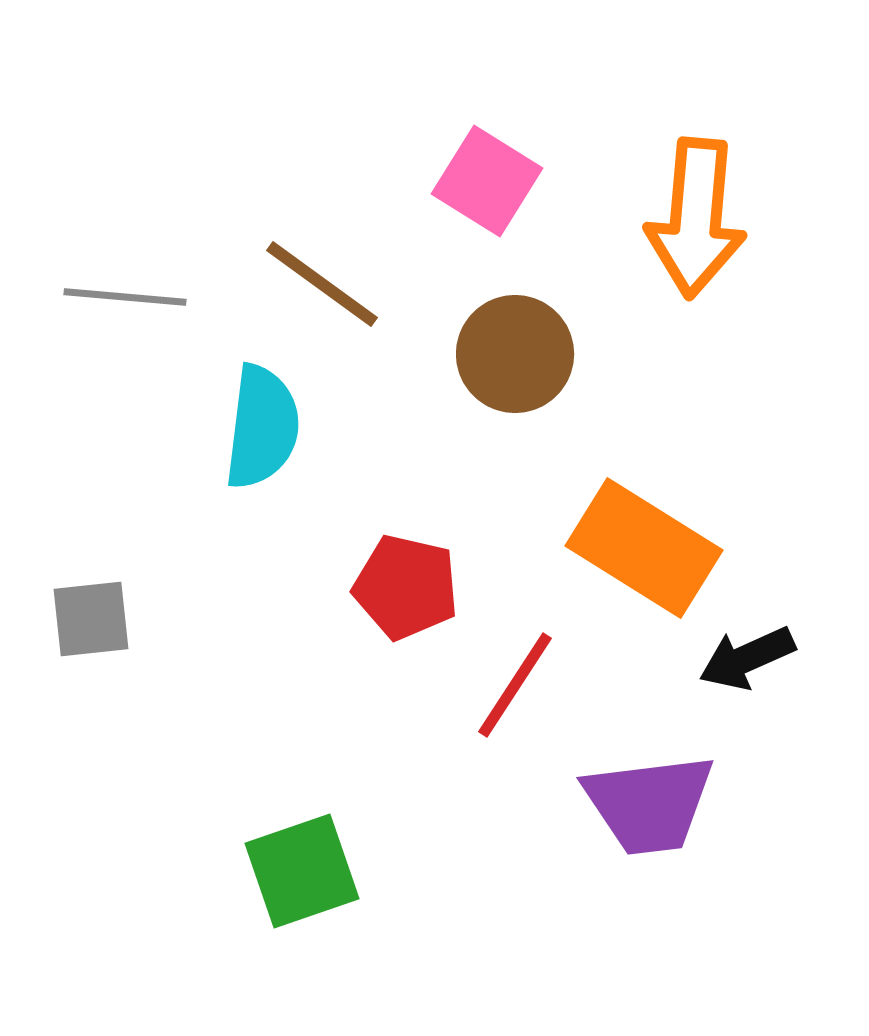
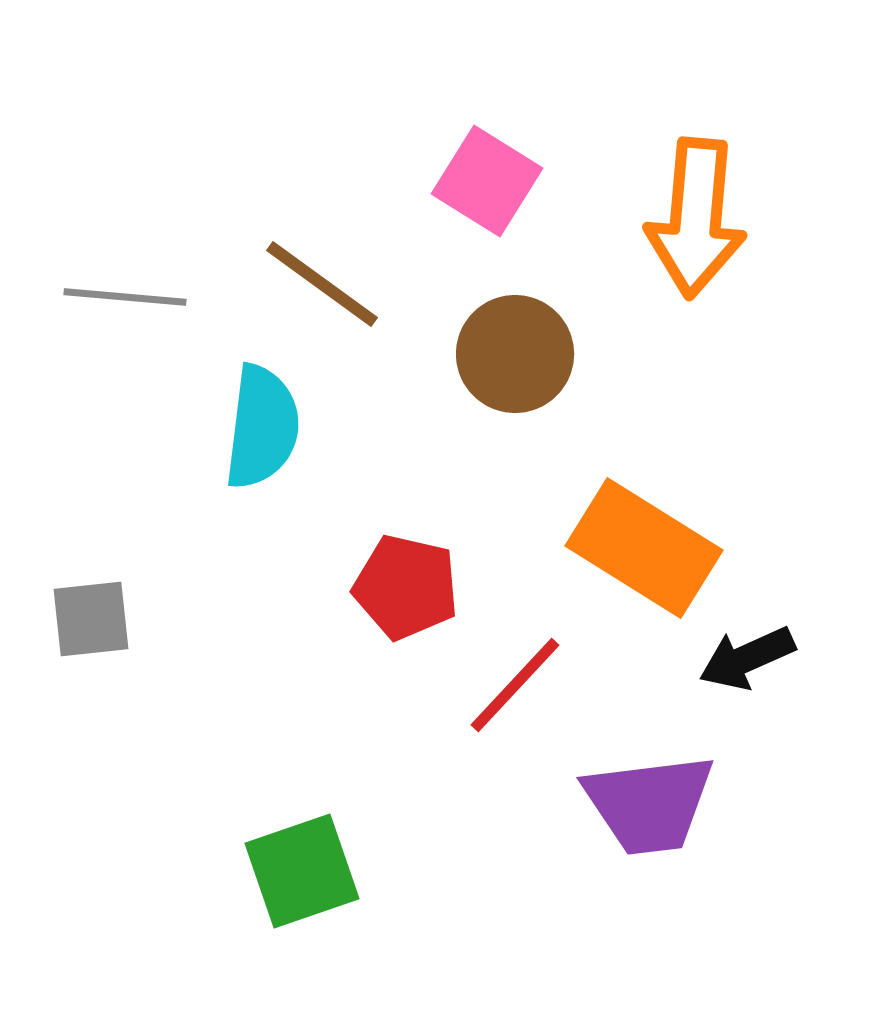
red line: rotated 10 degrees clockwise
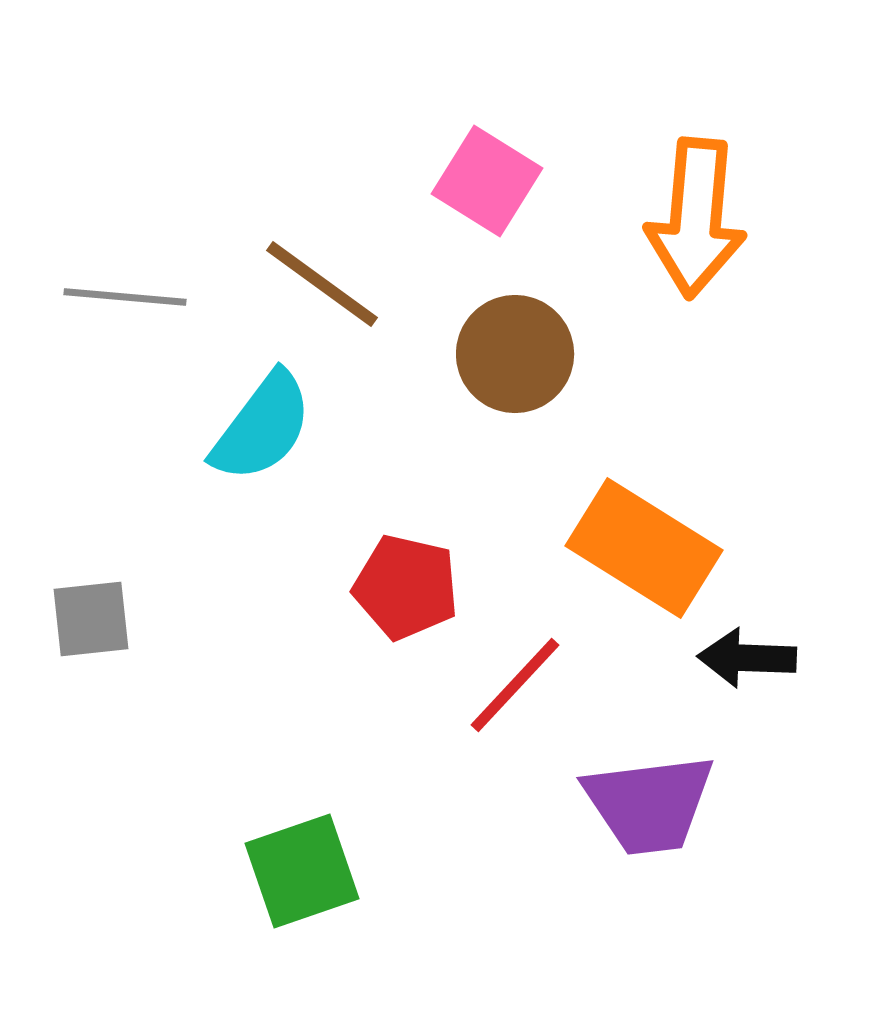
cyan semicircle: rotated 30 degrees clockwise
black arrow: rotated 26 degrees clockwise
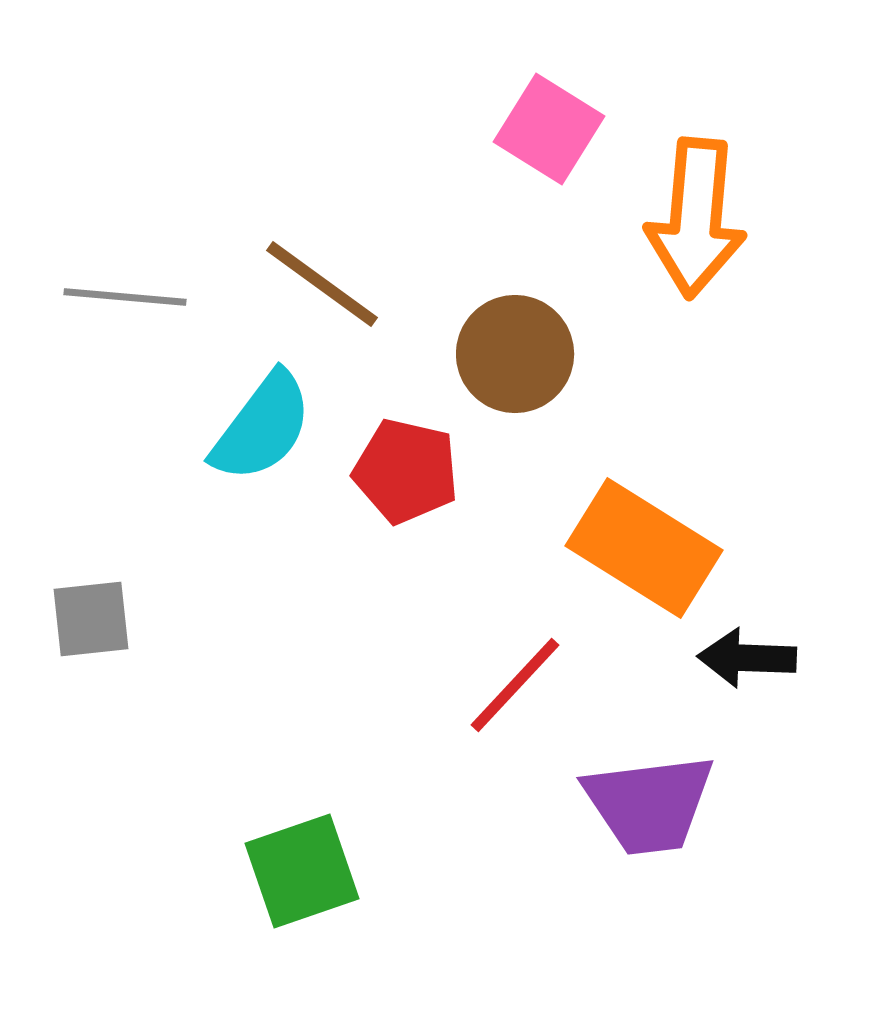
pink square: moved 62 px right, 52 px up
red pentagon: moved 116 px up
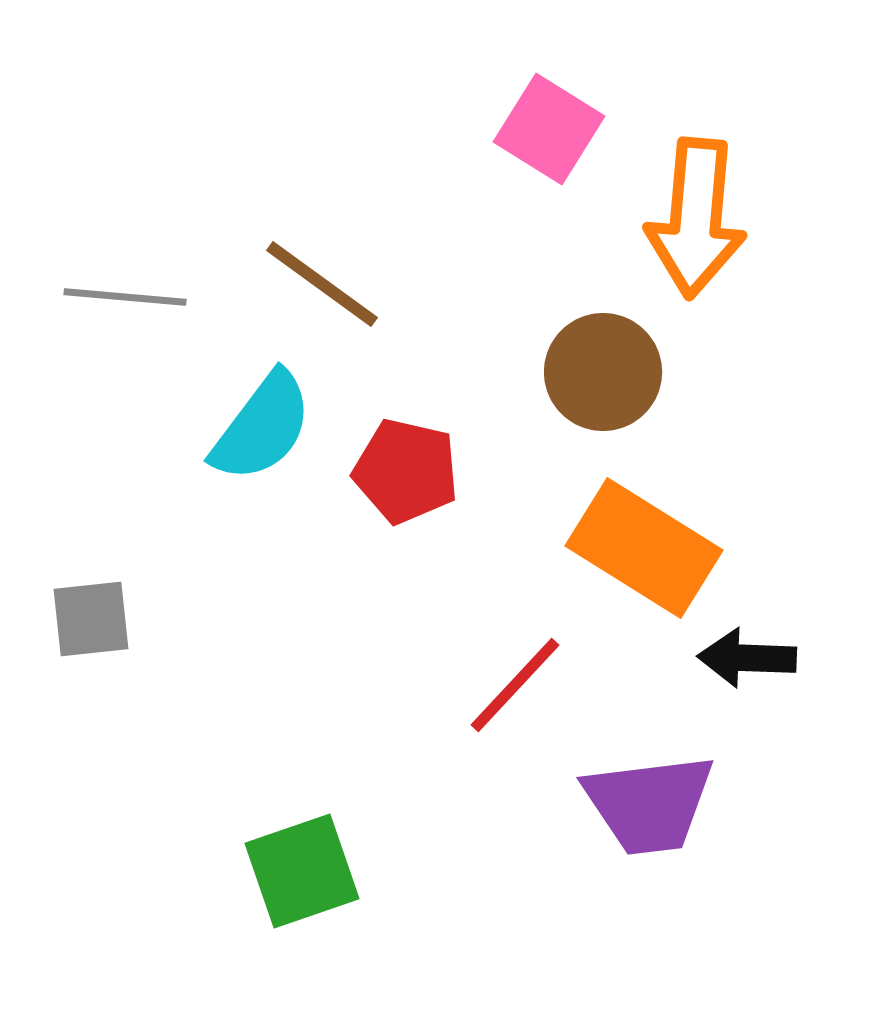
brown circle: moved 88 px right, 18 px down
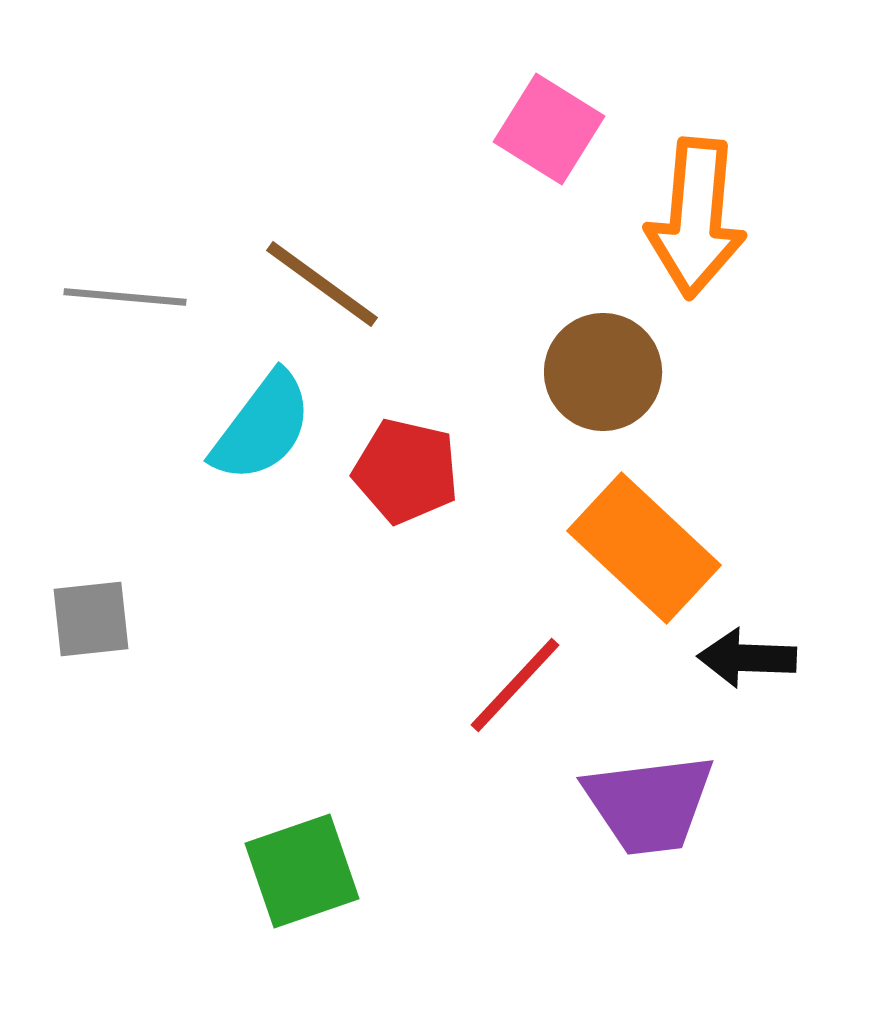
orange rectangle: rotated 11 degrees clockwise
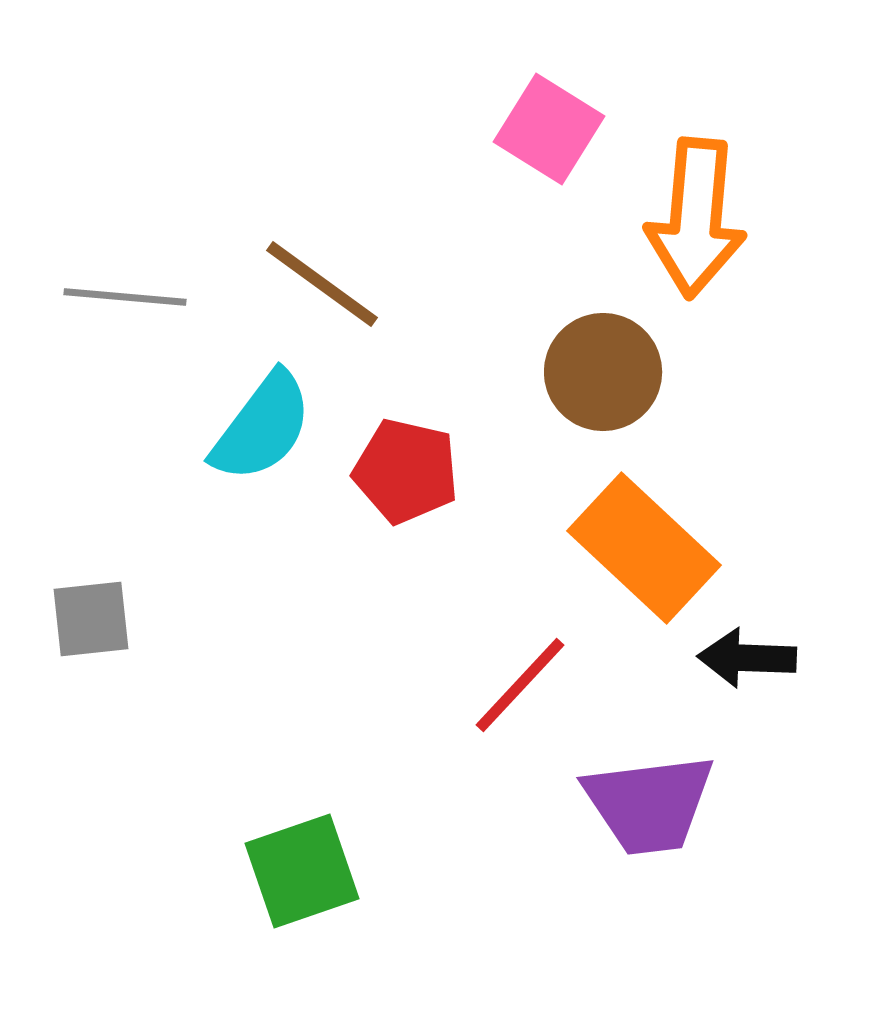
red line: moved 5 px right
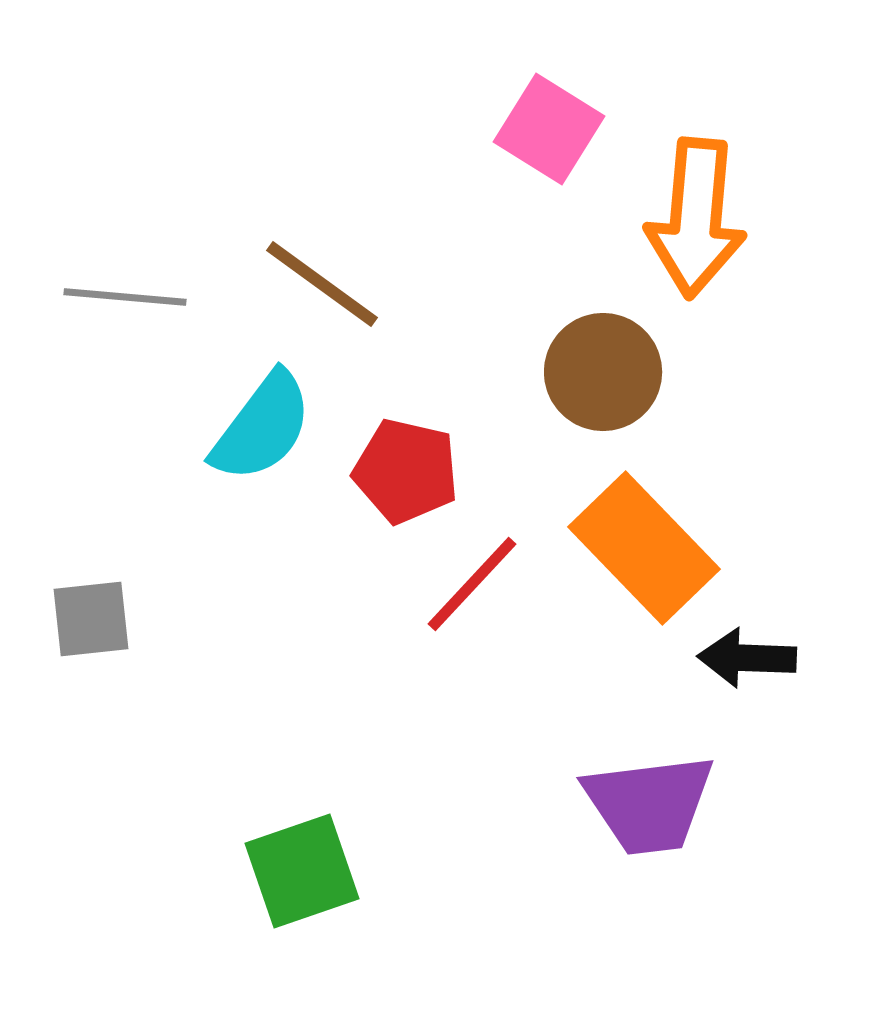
orange rectangle: rotated 3 degrees clockwise
red line: moved 48 px left, 101 px up
